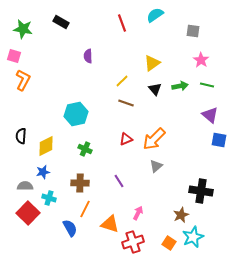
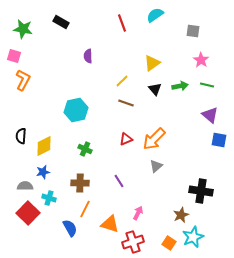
cyan hexagon: moved 4 px up
yellow diamond: moved 2 px left
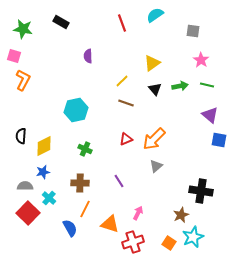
cyan cross: rotated 24 degrees clockwise
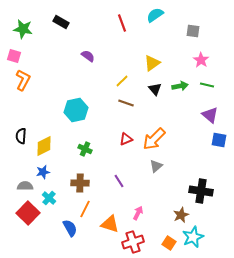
purple semicircle: rotated 128 degrees clockwise
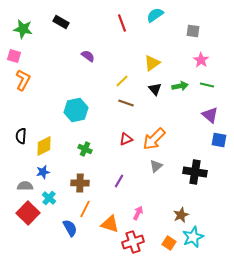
purple line: rotated 64 degrees clockwise
black cross: moved 6 px left, 19 px up
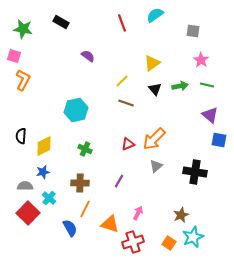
red triangle: moved 2 px right, 5 px down
